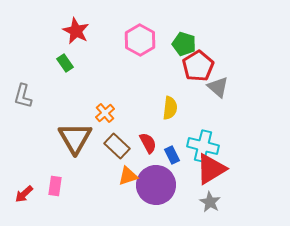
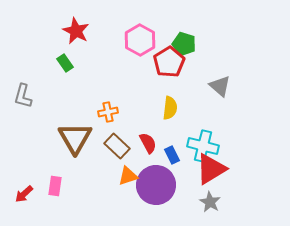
red pentagon: moved 29 px left, 4 px up
gray triangle: moved 2 px right, 1 px up
orange cross: moved 3 px right, 1 px up; rotated 30 degrees clockwise
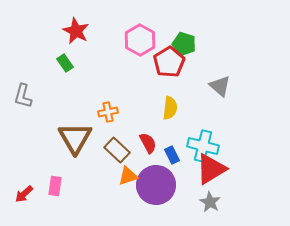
brown rectangle: moved 4 px down
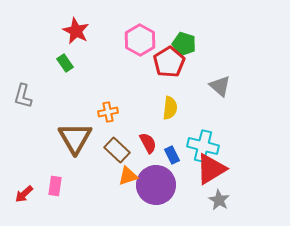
gray star: moved 9 px right, 2 px up
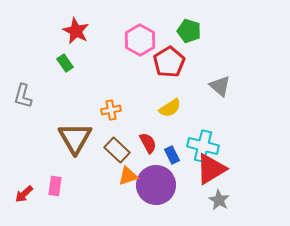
green pentagon: moved 5 px right, 13 px up
yellow semicircle: rotated 50 degrees clockwise
orange cross: moved 3 px right, 2 px up
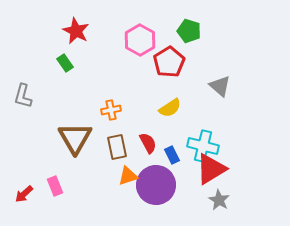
brown rectangle: moved 3 px up; rotated 35 degrees clockwise
pink rectangle: rotated 30 degrees counterclockwise
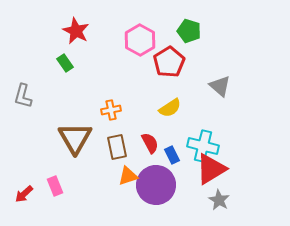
red semicircle: moved 2 px right
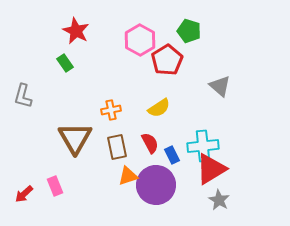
red pentagon: moved 2 px left, 2 px up
yellow semicircle: moved 11 px left
cyan cross: rotated 20 degrees counterclockwise
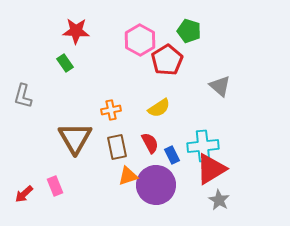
red star: rotated 24 degrees counterclockwise
